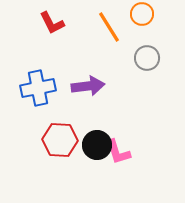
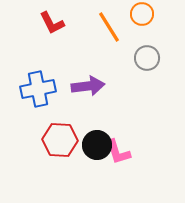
blue cross: moved 1 px down
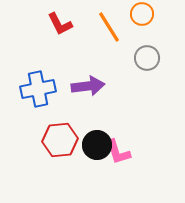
red L-shape: moved 8 px right, 1 px down
red hexagon: rotated 8 degrees counterclockwise
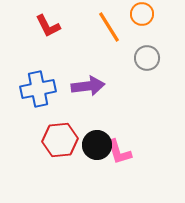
red L-shape: moved 12 px left, 2 px down
pink L-shape: moved 1 px right
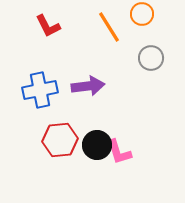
gray circle: moved 4 px right
blue cross: moved 2 px right, 1 px down
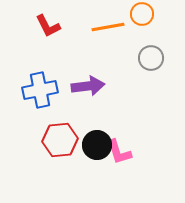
orange line: moved 1 px left; rotated 68 degrees counterclockwise
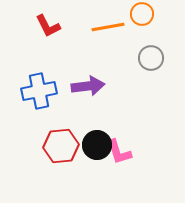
blue cross: moved 1 px left, 1 px down
red hexagon: moved 1 px right, 6 px down
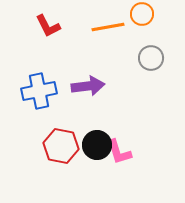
red hexagon: rotated 16 degrees clockwise
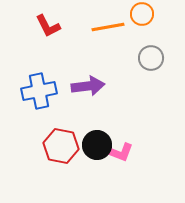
pink L-shape: rotated 52 degrees counterclockwise
